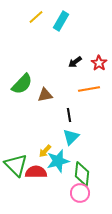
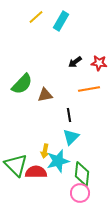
red star: rotated 28 degrees counterclockwise
yellow arrow: rotated 32 degrees counterclockwise
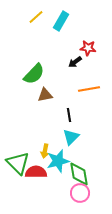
red star: moved 11 px left, 15 px up
green semicircle: moved 12 px right, 10 px up
green triangle: moved 2 px right, 2 px up
green diamond: moved 3 px left; rotated 15 degrees counterclockwise
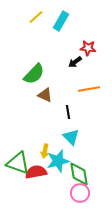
brown triangle: rotated 35 degrees clockwise
black line: moved 1 px left, 3 px up
cyan triangle: rotated 30 degrees counterclockwise
green triangle: rotated 25 degrees counterclockwise
red semicircle: rotated 10 degrees counterclockwise
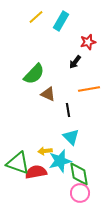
red star: moved 6 px up; rotated 21 degrees counterclockwise
black arrow: rotated 16 degrees counterclockwise
brown triangle: moved 3 px right, 1 px up
black line: moved 2 px up
yellow arrow: rotated 72 degrees clockwise
cyan star: moved 2 px right
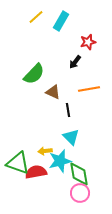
brown triangle: moved 5 px right, 2 px up
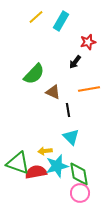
cyan star: moved 3 px left, 5 px down
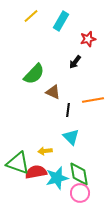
yellow line: moved 5 px left, 1 px up
red star: moved 3 px up
orange line: moved 4 px right, 11 px down
black line: rotated 16 degrees clockwise
cyan star: moved 12 px down
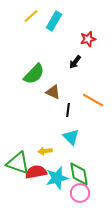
cyan rectangle: moved 7 px left
orange line: rotated 40 degrees clockwise
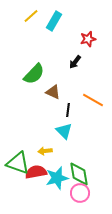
cyan triangle: moved 7 px left, 6 px up
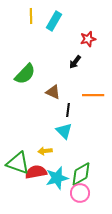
yellow line: rotated 49 degrees counterclockwise
green semicircle: moved 9 px left
orange line: moved 5 px up; rotated 30 degrees counterclockwise
green diamond: moved 2 px right; rotated 70 degrees clockwise
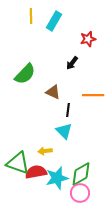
black arrow: moved 3 px left, 1 px down
